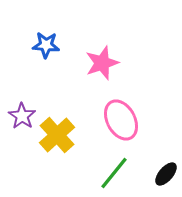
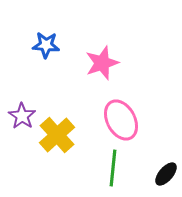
green line: moved 1 px left, 5 px up; rotated 33 degrees counterclockwise
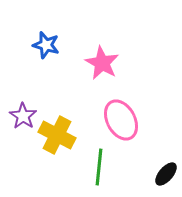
blue star: rotated 12 degrees clockwise
pink star: rotated 24 degrees counterclockwise
purple star: moved 1 px right
yellow cross: rotated 21 degrees counterclockwise
green line: moved 14 px left, 1 px up
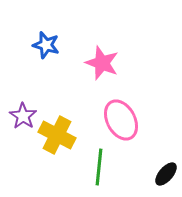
pink star: rotated 8 degrees counterclockwise
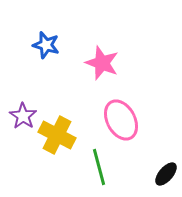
green line: rotated 21 degrees counterclockwise
